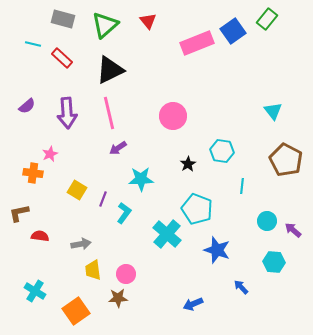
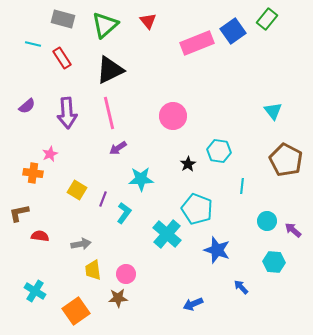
red rectangle at (62, 58): rotated 15 degrees clockwise
cyan hexagon at (222, 151): moved 3 px left
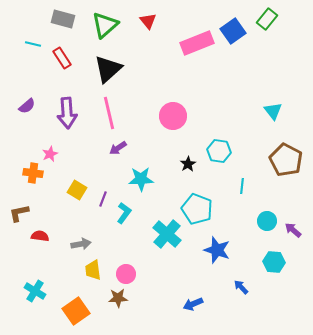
black triangle at (110, 70): moved 2 px left, 1 px up; rotated 16 degrees counterclockwise
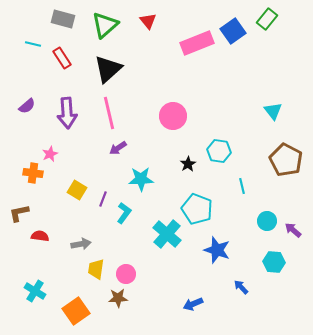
cyan line at (242, 186): rotated 21 degrees counterclockwise
yellow trapezoid at (93, 270): moved 3 px right, 1 px up; rotated 15 degrees clockwise
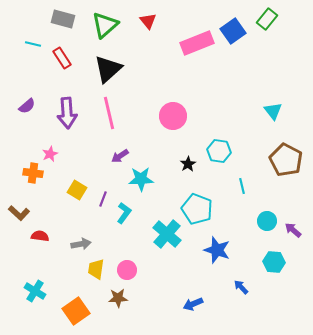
purple arrow at (118, 148): moved 2 px right, 8 px down
brown L-shape at (19, 213): rotated 125 degrees counterclockwise
pink circle at (126, 274): moved 1 px right, 4 px up
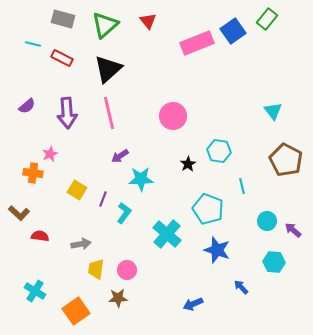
red rectangle at (62, 58): rotated 30 degrees counterclockwise
cyan pentagon at (197, 209): moved 11 px right
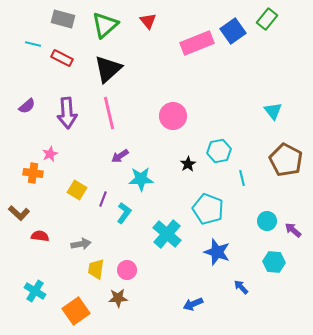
cyan hexagon at (219, 151): rotated 20 degrees counterclockwise
cyan line at (242, 186): moved 8 px up
blue star at (217, 250): moved 2 px down
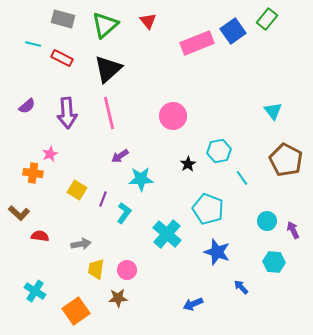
cyan line at (242, 178): rotated 21 degrees counterclockwise
purple arrow at (293, 230): rotated 24 degrees clockwise
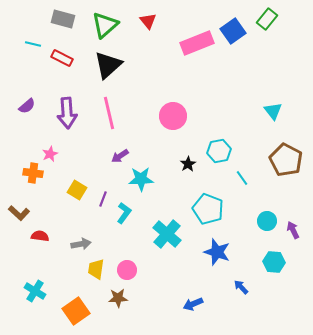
black triangle at (108, 69): moved 4 px up
